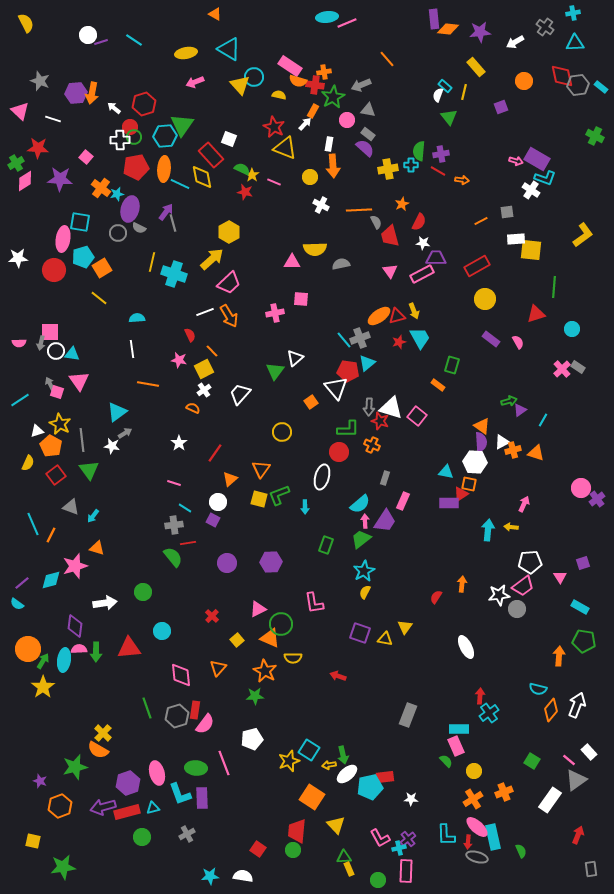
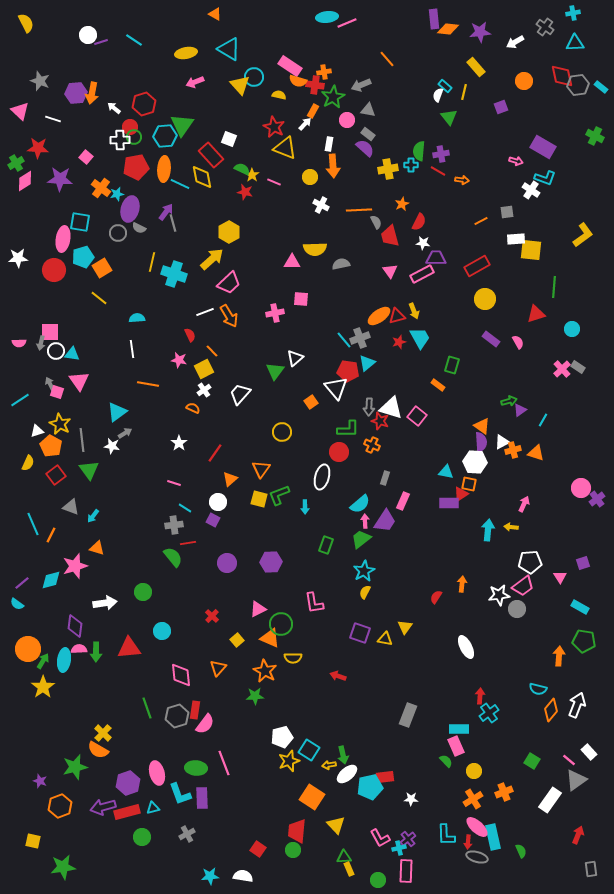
purple rectangle at (537, 159): moved 6 px right, 12 px up
white pentagon at (252, 739): moved 30 px right, 2 px up
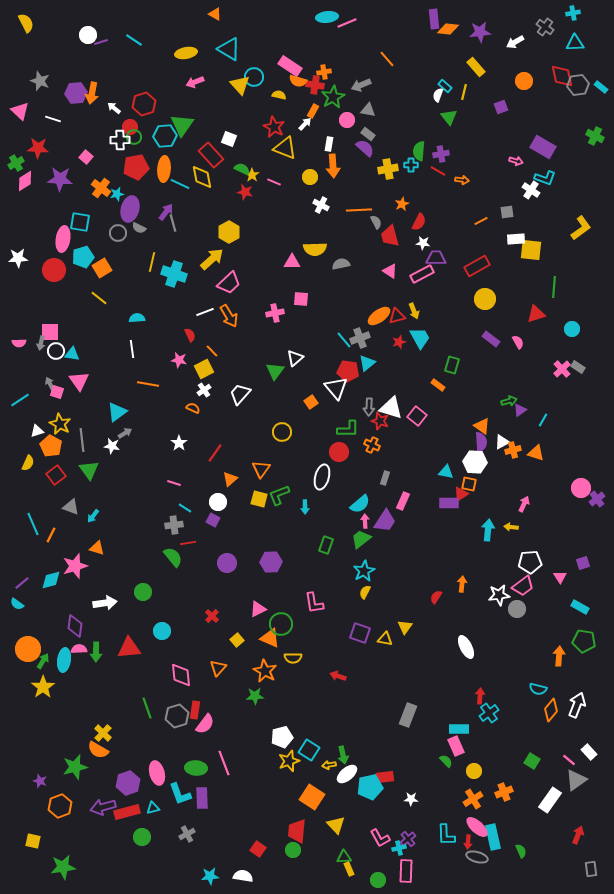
yellow L-shape at (583, 235): moved 2 px left, 7 px up
pink triangle at (390, 271): rotated 21 degrees counterclockwise
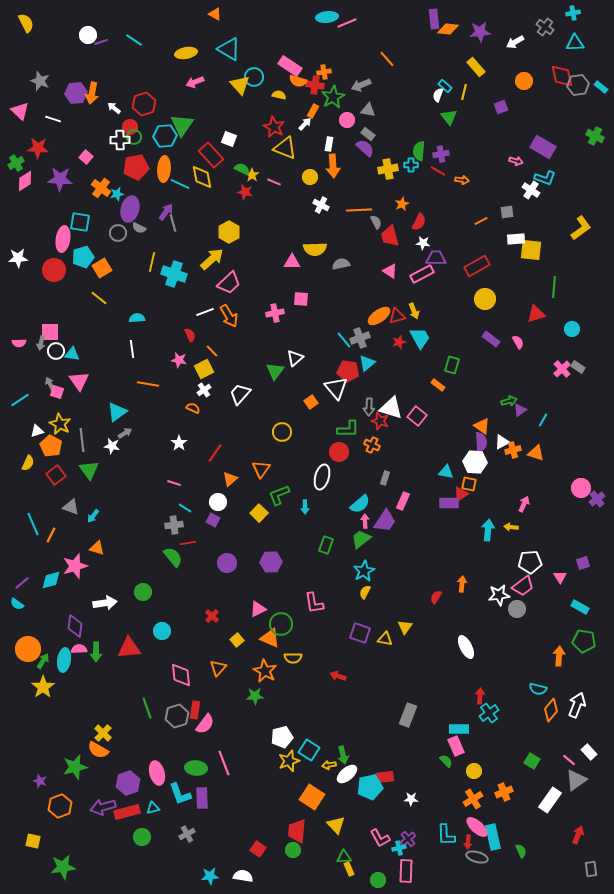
yellow square at (259, 499): moved 14 px down; rotated 30 degrees clockwise
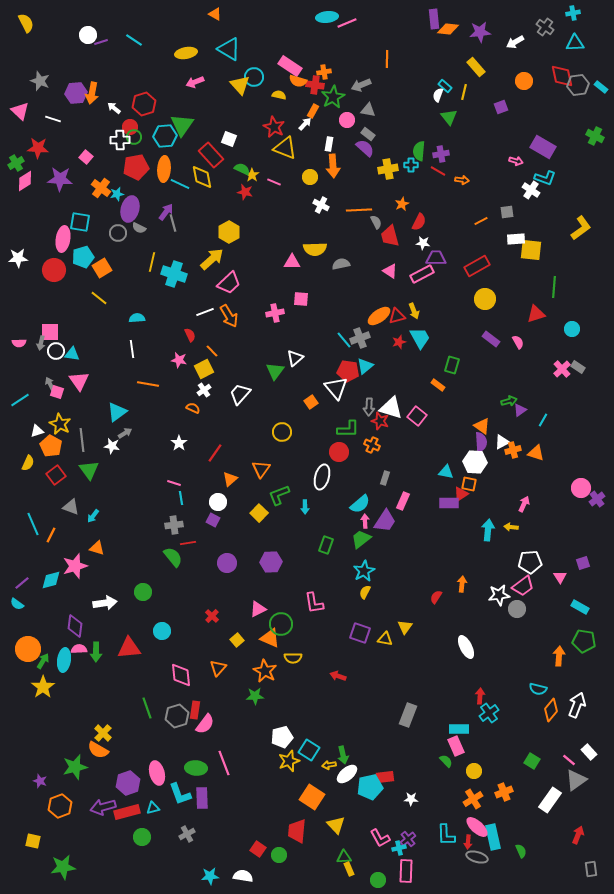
orange line at (387, 59): rotated 42 degrees clockwise
cyan triangle at (367, 363): moved 2 px left, 3 px down
cyan line at (185, 508): moved 4 px left, 10 px up; rotated 48 degrees clockwise
green circle at (293, 850): moved 14 px left, 5 px down
